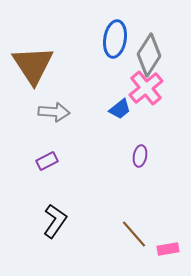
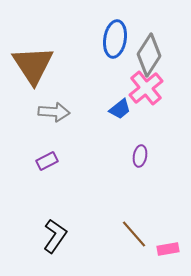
black L-shape: moved 15 px down
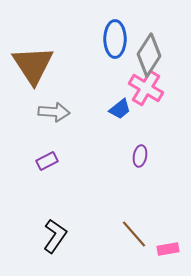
blue ellipse: rotated 9 degrees counterclockwise
pink cross: rotated 20 degrees counterclockwise
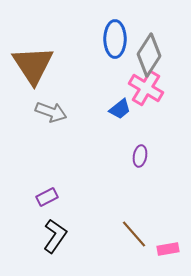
gray arrow: moved 3 px left; rotated 16 degrees clockwise
purple rectangle: moved 36 px down
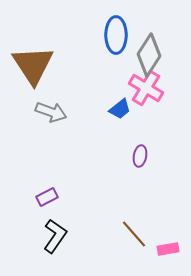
blue ellipse: moved 1 px right, 4 px up
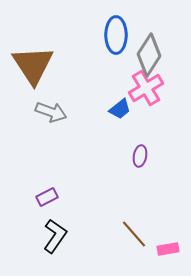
pink cross: rotated 28 degrees clockwise
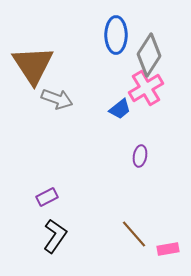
gray arrow: moved 6 px right, 13 px up
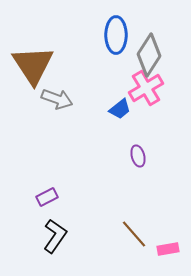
purple ellipse: moved 2 px left; rotated 25 degrees counterclockwise
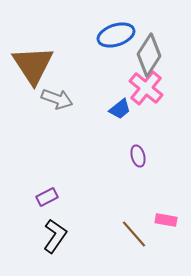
blue ellipse: rotated 72 degrees clockwise
pink cross: rotated 20 degrees counterclockwise
pink rectangle: moved 2 px left, 29 px up; rotated 20 degrees clockwise
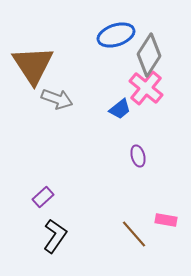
purple rectangle: moved 4 px left; rotated 15 degrees counterclockwise
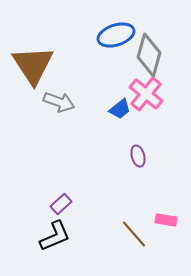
gray diamond: rotated 18 degrees counterclockwise
pink cross: moved 6 px down
gray arrow: moved 2 px right, 3 px down
purple rectangle: moved 18 px right, 7 px down
black L-shape: rotated 32 degrees clockwise
